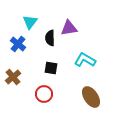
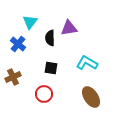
cyan L-shape: moved 2 px right, 3 px down
brown cross: rotated 14 degrees clockwise
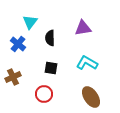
purple triangle: moved 14 px right
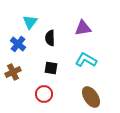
cyan L-shape: moved 1 px left, 3 px up
brown cross: moved 5 px up
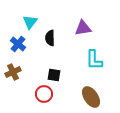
cyan L-shape: moved 8 px right; rotated 120 degrees counterclockwise
black square: moved 3 px right, 7 px down
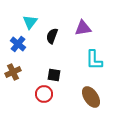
black semicircle: moved 2 px right, 2 px up; rotated 21 degrees clockwise
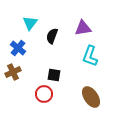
cyan triangle: moved 1 px down
blue cross: moved 4 px down
cyan L-shape: moved 4 px left, 4 px up; rotated 20 degrees clockwise
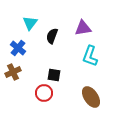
red circle: moved 1 px up
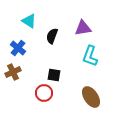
cyan triangle: moved 1 px left, 2 px up; rotated 35 degrees counterclockwise
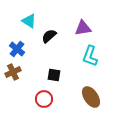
black semicircle: moved 3 px left; rotated 28 degrees clockwise
blue cross: moved 1 px left, 1 px down
red circle: moved 6 px down
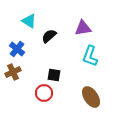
red circle: moved 6 px up
